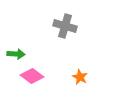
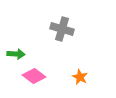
gray cross: moved 3 px left, 3 px down
pink diamond: moved 2 px right
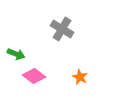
gray cross: rotated 15 degrees clockwise
green arrow: rotated 18 degrees clockwise
